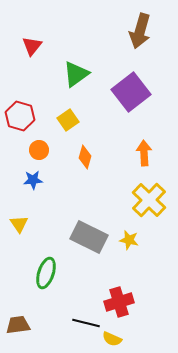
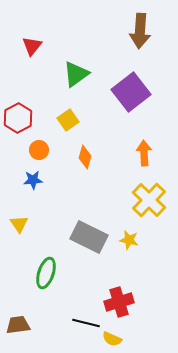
brown arrow: rotated 12 degrees counterclockwise
red hexagon: moved 2 px left, 2 px down; rotated 16 degrees clockwise
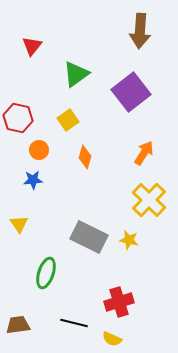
red hexagon: rotated 20 degrees counterclockwise
orange arrow: rotated 35 degrees clockwise
black line: moved 12 px left
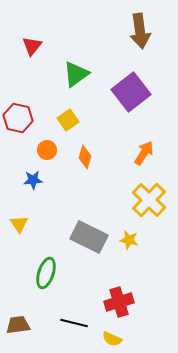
brown arrow: rotated 12 degrees counterclockwise
orange circle: moved 8 px right
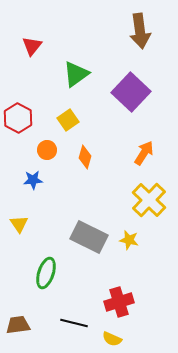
purple square: rotated 9 degrees counterclockwise
red hexagon: rotated 16 degrees clockwise
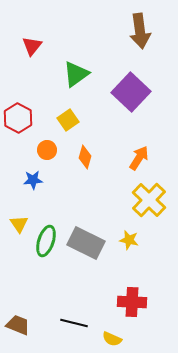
orange arrow: moved 5 px left, 5 px down
gray rectangle: moved 3 px left, 6 px down
green ellipse: moved 32 px up
red cross: moved 13 px right; rotated 20 degrees clockwise
brown trapezoid: rotated 30 degrees clockwise
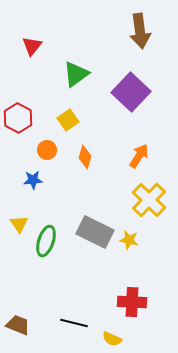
orange arrow: moved 2 px up
gray rectangle: moved 9 px right, 11 px up
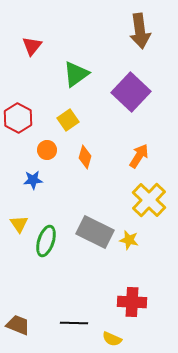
black line: rotated 12 degrees counterclockwise
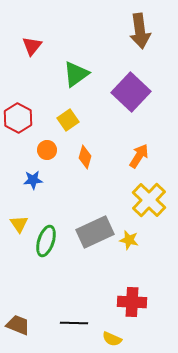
gray rectangle: rotated 51 degrees counterclockwise
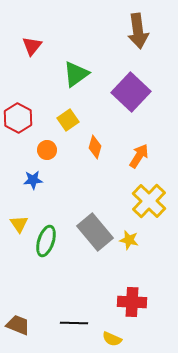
brown arrow: moved 2 px left
orange diamond: moved 10 px right, 10 px up
yellow cross: moved 1 px down
gray rectangle: rotated 75 degrees clockwise
